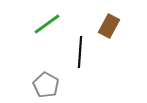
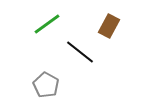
black line: rotated 56 degrees counterclockwise
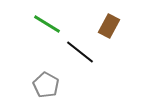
green line: rotated 68 degrees clockwise
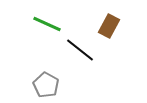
green line: rotated 8 degrees counterclockwise
black line: moved 2 px up
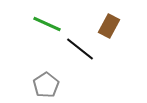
black line: moved 1 px up
gray pentagon: rotated 10 degrees clockwise
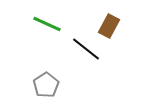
black line: moved 6 px right
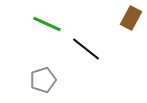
brown rectangle: moved 22 px right, 8 px up
gray pentagon: moved 3 px left, 5 px up; rotated 15 degrees clockwise
